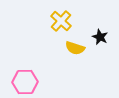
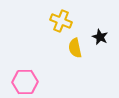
yellow cross: rotated 20 degrees counterclockwise
yellow semicircle: rotated 60 degrees clockwise
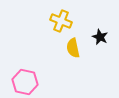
yellow semicircle: moved 2 px left
pink hexagon: rotated 15 degrees clockwise
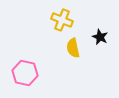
yellow cross: moved 1 px right, 1 px up
pink hexagon: moved 9 px up
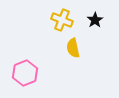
black star: moved 5 px left, 17 px up; rotated 14 degrees clockwise
pink hexagon: rotated 25 degrees clockwise
